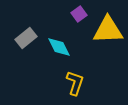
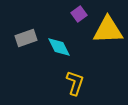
gray rectangle: rotated 20 degrees clockwise
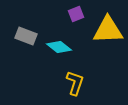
purple square: moved 3 px left; rotated 14 degrees clockwise
gray rectangle: moved 2 px up; rotated 40 degrees clockwise
cyan diamond: rotated 25 degrees counterclockwise
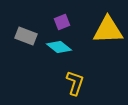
purple square: moved 14 px left, 8 px down
